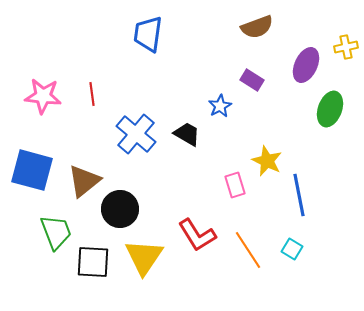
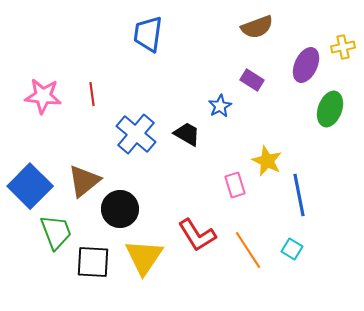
yellow cross: moved 3 px left
blue square: moved 2 px left, 16 px down; rotated 30 degrees clockwise
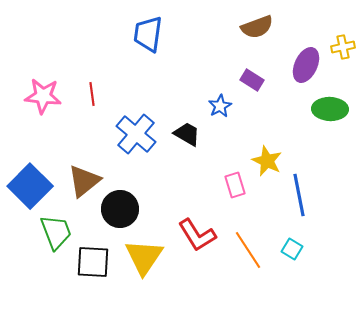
green ellipse: rotated 72 degrees clockwise
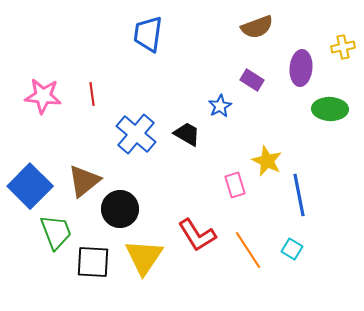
purple ellipse: moved 5 px left, 3 px down; rotated 20 degrees counterclockwise
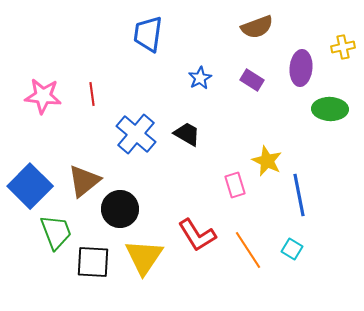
blue star: moved 20 px left, 28 px up
